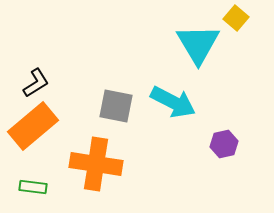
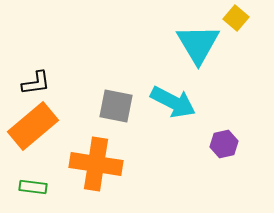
black L-shape: rotated 24 degrees clockwise
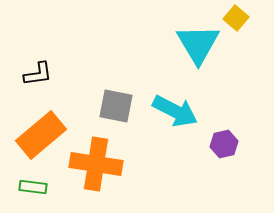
black L-shape: moved 2 px right, 9 px up
cyan arrow: moved 2 px right, 9 px down
orange rectangle: moved 8 px right, 9 px down
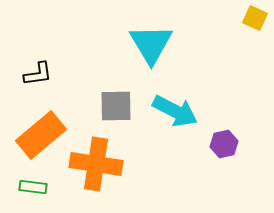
yellow square: moved 19 px right; rotated 15 degrees counterclockwise
cyan triangle: moved 47 px left
gray square: rotated 12 degrees counterclockwise
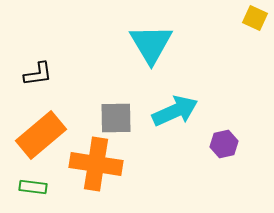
gray square: moved 12 px down
cyan arrow: rotated 51 degrees counterclockwise
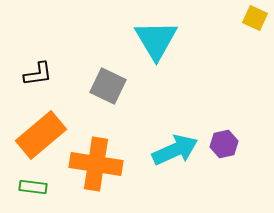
cyan triangle: moved 5 px right, 4 px up
cyan arrow: moved 39 px down
gray square: moved 8 px left, 32 px up; rotated 27 degrees clockwise
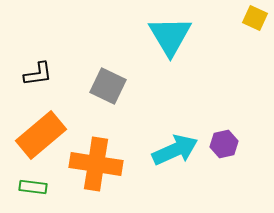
cyan triangle: moved 14 px right, 4 px up
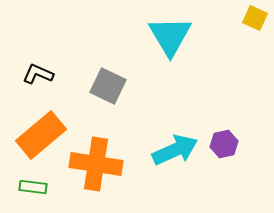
black L-shape: rotated 148 degrees counterclockwise
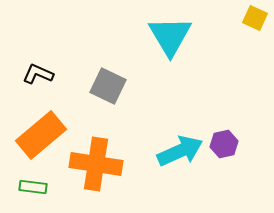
cyan arrow: moved 5 px right, 1 px down
